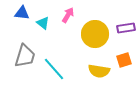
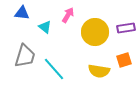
cyan triangle: moved 2 px right, 4 px down
yellow circle: moved 2 px up
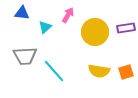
cyan triangle: rotated 40 degrees clockwise
gray trapezoid: rotated 70 degrees clockwise
orange square: moved 2 px right, 12 px down
cyan line: moved 2 px down
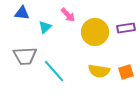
pink arrow: rotated 105 degrees clockwise
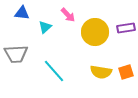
gray trapezoid: moved 9 px left, 2 px up
yellow semicircle: moved 2 px right, 1 px down
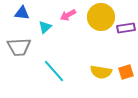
pink arrow: rotated 105 degrees clockwise
yellow circle: moved 6 px right, 15 px up
gray trapezoid: moved 3 px right, 7 px up
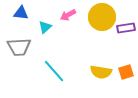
blue triangle: moved 1 px left
yellow circle: moved 1 px right
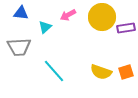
yellow semicircle: rotated 10 degrees clockwise
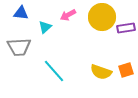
orange square: moved 2 px up
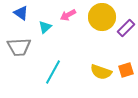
blue triangle: rotated 28 degrees clockwise
purple rectangle: rotated 36 degrees counterclockwise
cyan line: moved 1 px left, 1 px down; rotated 70 degrees clockwise
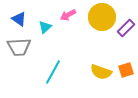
blue triangle: moved 2 px left, 6 px down
